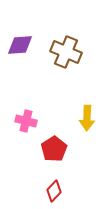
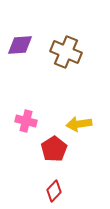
yellow arrow: moved 8 px left, 6 px down; rotated 80 degrees clockwise
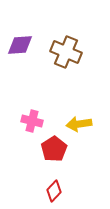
pink cross: moved 6 px right
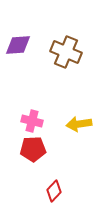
purple diamond: moved 2 px left
red pentagon: moved 21 px left; rotated 30 degrees clockwise
